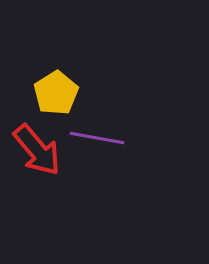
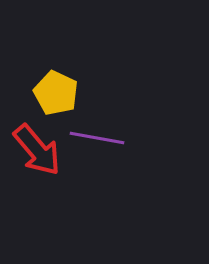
yellow pentagon: rotated 15 degrees counterclockwise
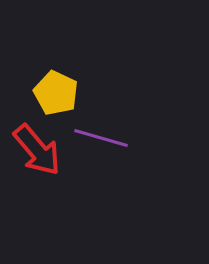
purple line: moved 4 px right; rotated 6 degrees clockwise
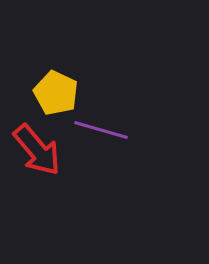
purple line: moved 8 px up
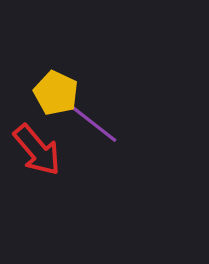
purple line: moved 7 px left, 6 px up; rotated 22 degrees clockwise
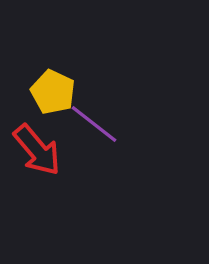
yellow pentagon: moved 3 px left, 1 px up
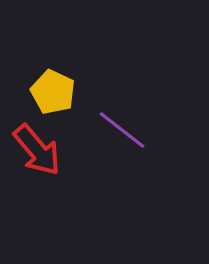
purple line: moved 28 px right, 6 px down
